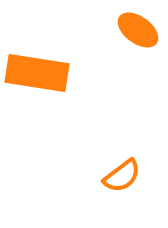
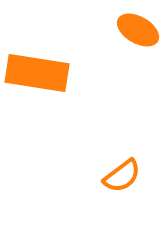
orange ellipse: rotated 6 degrees counterclockwise
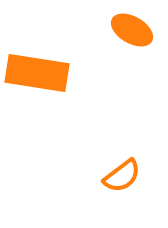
orange ellipse: moved 6 px left
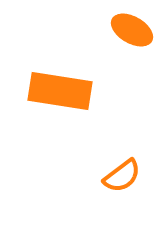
orange rectangle: moved 23 px right, 18 px down
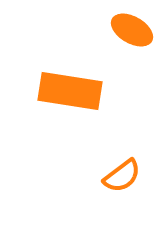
orange rectangle: moved 10 px right
